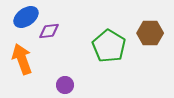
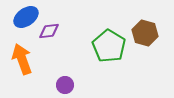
brown hexagon: moved 5 px left; rotated 15 degrees clockwise
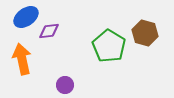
orange arrow: rotated 8 degrees clockwise
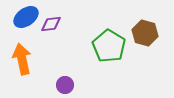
purple diamond: moved 2 px right, 7 px up
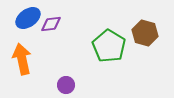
blue ellipse: moved 2 px right, 1 px down
purple circle: moved 1 px right
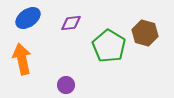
purple diamond: moved 20 px right, 1 px up
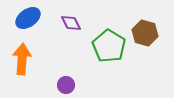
purple diamond: rotated 70 degrees clockwise
orange arrow: rotated 16 degrees clockwise
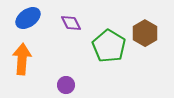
brown hexagon: rotated 15 degrees clockwise
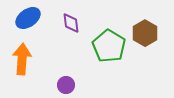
purple diamond: rotated 20 degrees clockwise
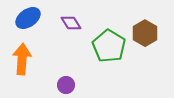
purple diamond: rotated 25 degrees counterclockwise
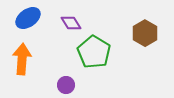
green pentagon: moved 15 px left, 6 px down
